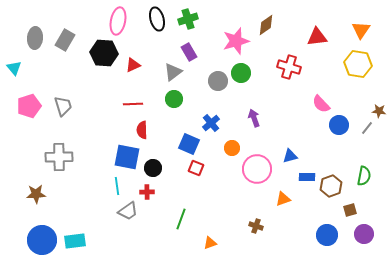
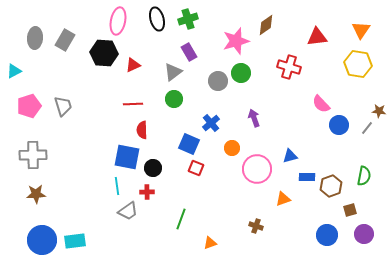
cyan triangle at (14, 68): moved 3 px down; rotated 42 degrees clockwise
gray cross at (59, 157): moved 26 px left, 2 px up
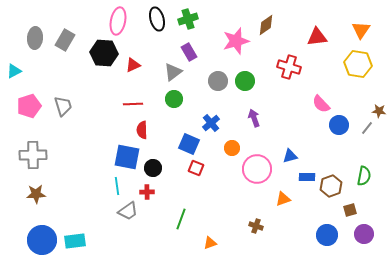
green circle at (241, 73): moved 4 px right, 8 px down
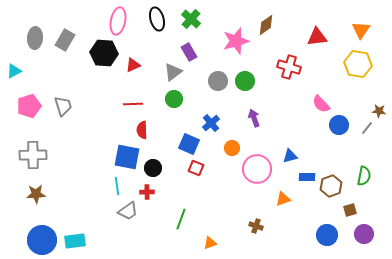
green cross at (188, 19): moved 3 px right; rotated 30 degrees counterclockwise
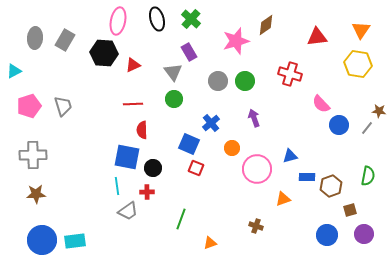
red cross at (289, 67): moved 1 px right, 7 px down
gray triangle at (173, 72): rotated 30 degrees counterclockwise
green semicircle at (364, 176): moved 4 px right
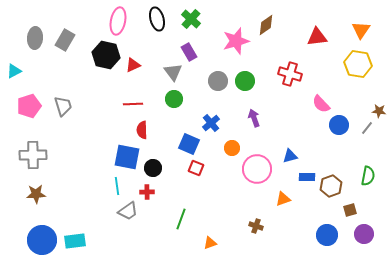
black hexagon at (104, 53): moved 2 px right, 2 px down; rotated 8 degrees clockwise
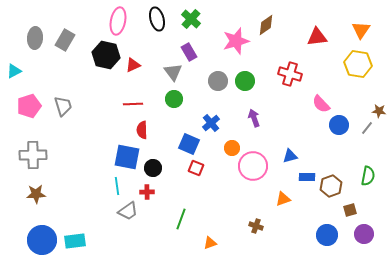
pink circle at (257, 169): moved 4 px left, 3 px up
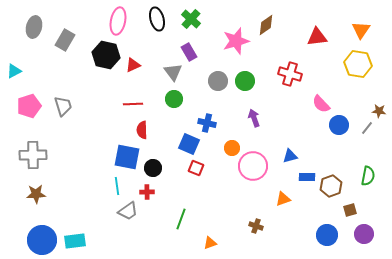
gray ellipse at (35, 38): moved 1 px left, 11 px up; rotated 10 degrees clockwise
blue cross at (211, 123): moved 4 px left; rotated 36 degrees counterclockwise
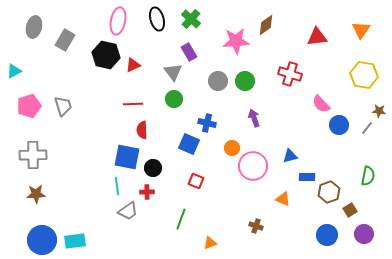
pink star at (236, 41): rotated 12 degrees clockwise
yellow hexagon at (358, 64): moved 6 px right, 11 px down
red square at (196, 168): moved 13 px down
brown hexagon at (331, 186): moved 2 px left, 6 px down
orange triangle at (283, 199): rotated 42 degrees clockwise
brown square at (350, 210): rotated 16 degrees counterclockwise
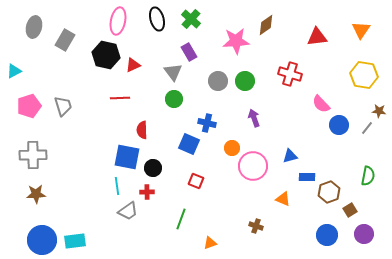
red line at (133, 104): moved 13 px left, 6 px up
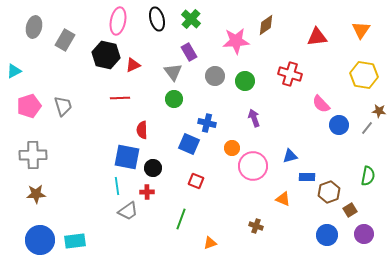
gray circle at (218, 81): moved 3 px left, 5 px up
blue circle at (42, 240): moved 2 px left
